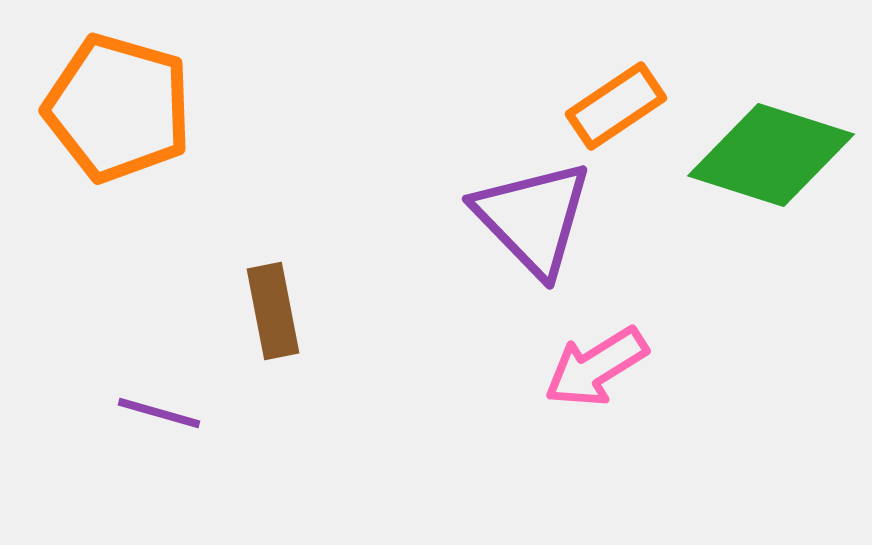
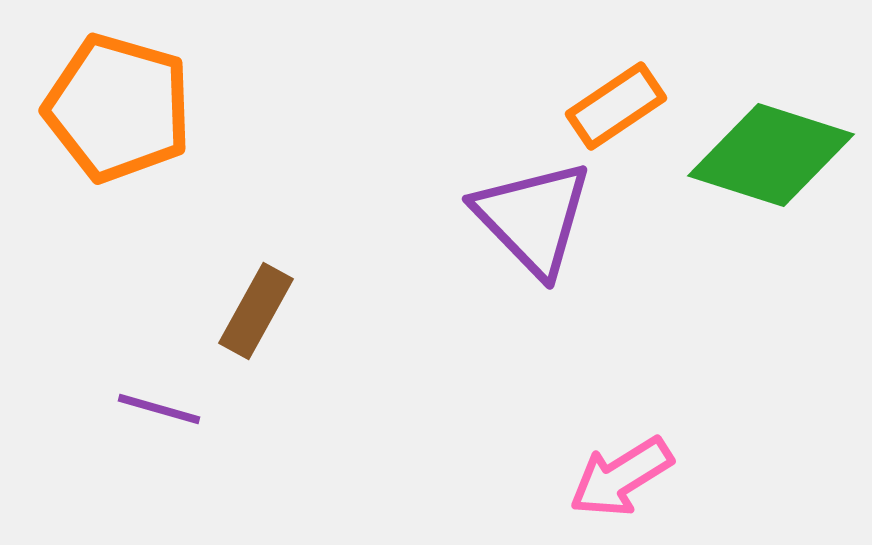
brown rectangle: moved 17 px left; rotated 40 degrees clockwise
pink arrow: moved 25 px right, 110 px down
purple line: moved 4 px up
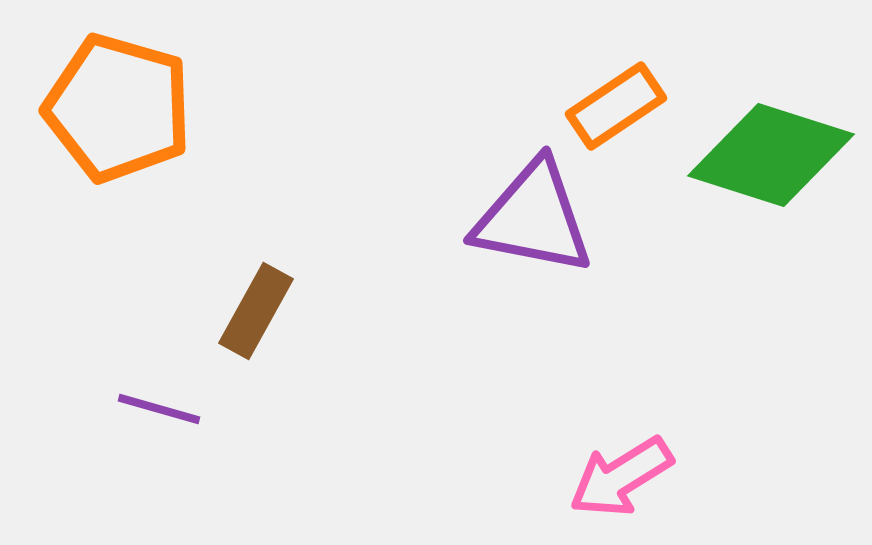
purple triangle: rotated 35 degrees counterclockwise
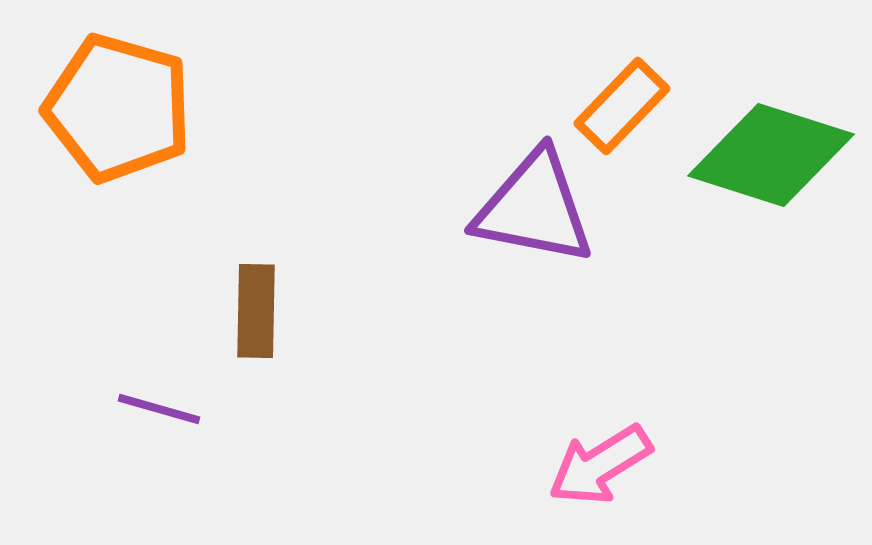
orange rectangle: moved 6 px right; rotated 12 degrees counterclockwise
purple triangle: moved 1 px right, 10 px up
brown rectangle: rotated 28 degrees counterclockwise
pink arrow: moved 21 px left, 12 px up
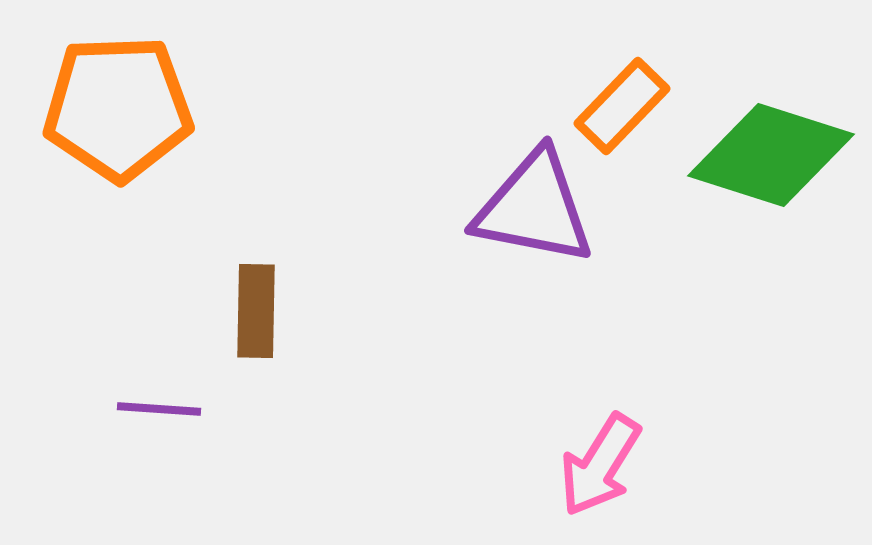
orange pentagon: rotated 18 degrees counterclockwise
purple line: rotated 12 degrees counterclockwise
pink arrow: rotated 26 degrees counterclockwise
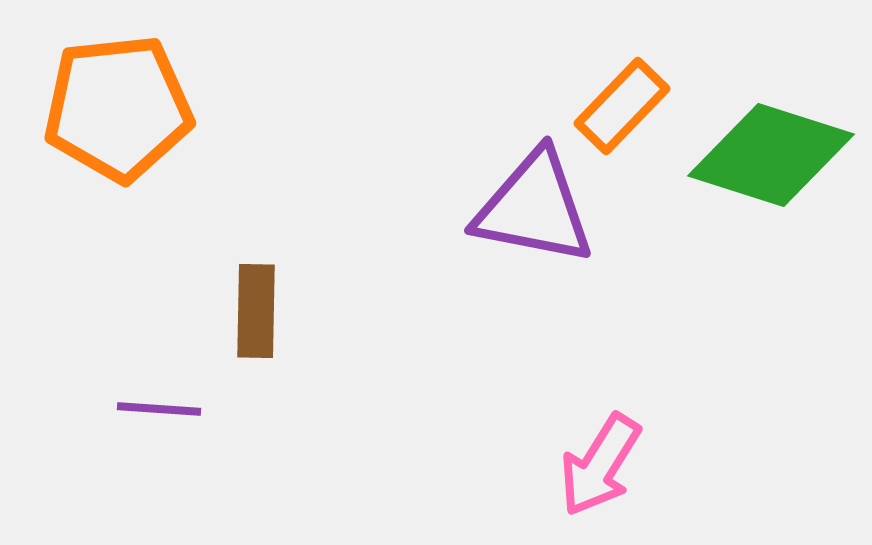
orange pentagon: rotated 4 degrees counterclockwise
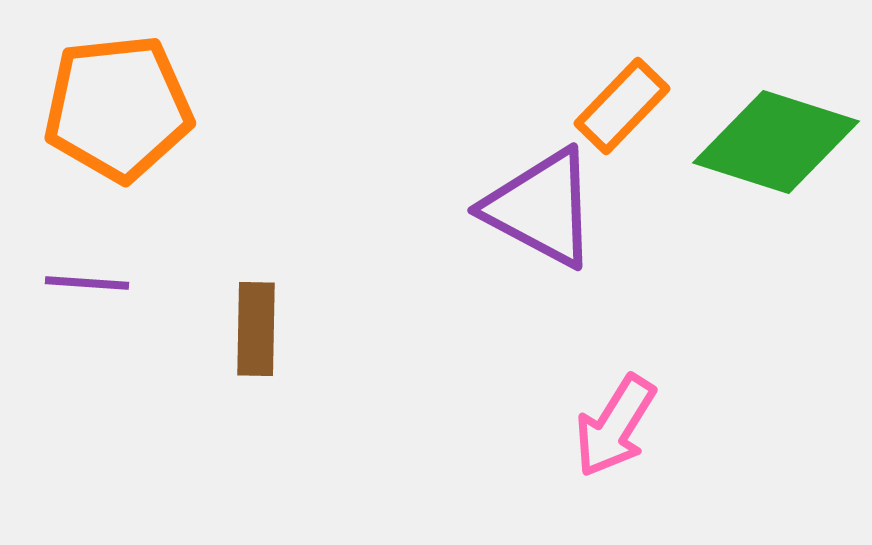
green diamond: moved 5 px right, 13 px up
purple triangle: moved 7 px right; rotated 17 degrees clockwise
brown rectangle: moved 18 px down
purple line: moved 72 px left, 126 px up
pink arrow: moved 15 px right, 39 px up
